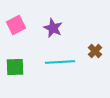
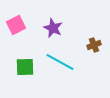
brown cross: moved 1 px left, 6 px up; rotated 24 degrees clockwise
cyan line: rotated 32 degrees clockwise
green square: moved 10 px right
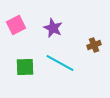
cyan line: moved 1 px down
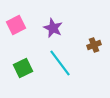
cyan line: rotated 24 degrees clockwise
green square: moved 2 px left, 1 px down; rotated 24 degrees counterclockwise
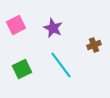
cyan line: moved 1 px right, 2 px down
green square: moved 1 px left, 1 px down
